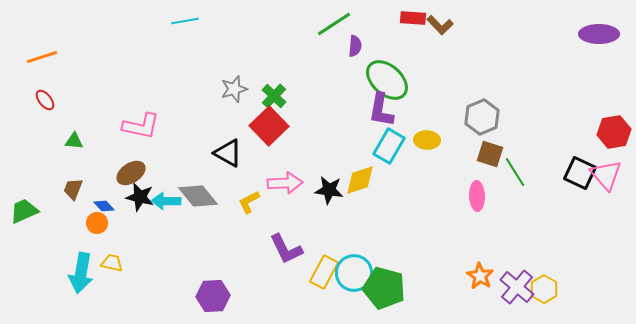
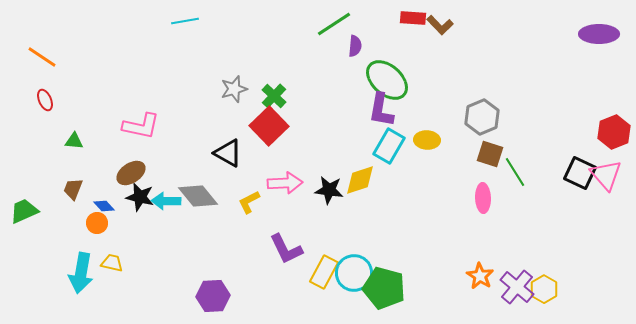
orange line at (42, 57): rotated 52 degrees clockwise
red ellipse at (45, 100): rotated 15 degrees clockwise
red hexagon at (614, 132): rotated 12 degrees counterclockwise
pink ellipse at (477, 196): moved 6 px right, 2 px down
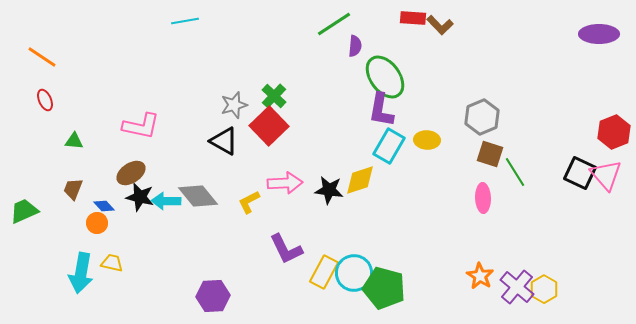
green ellipse at (387, 80): moved 2 px left, 3 px up; rotated 12 degrees clockwise
gray star at (234, 89): moved 16 px down
black triangle at (228, 153): moved 4 px left, 12 px up
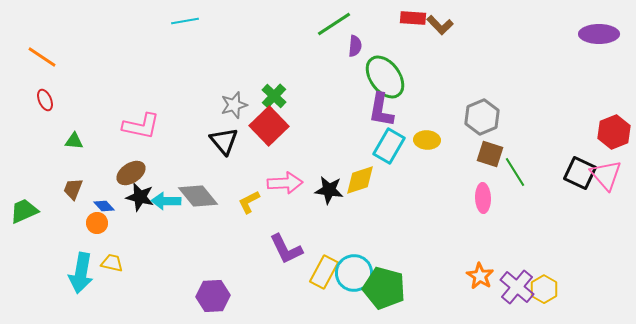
black triangle at (224, 141): rotated 20 degrees clockwise
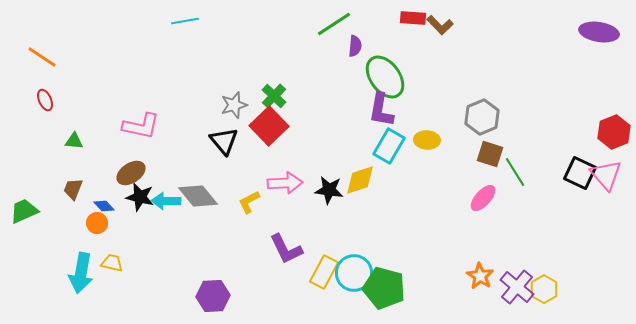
purple ellipse at (599, 34): moved 2 px up; rotated 9 degrees clockwise
pink ellipse at (483, 198): rotated 44 degrees clockwise
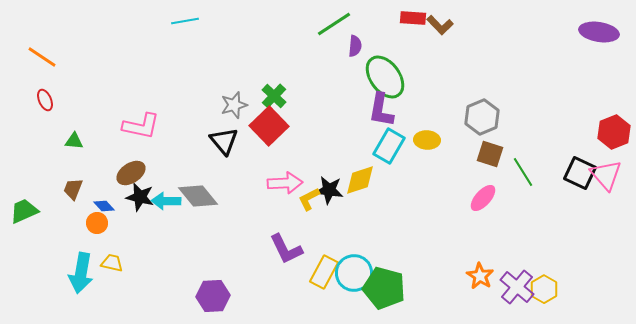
green line at (515, 172): moved 8 px right
yellow L-shape at (249, 202): moved 60 px right, 3 px up
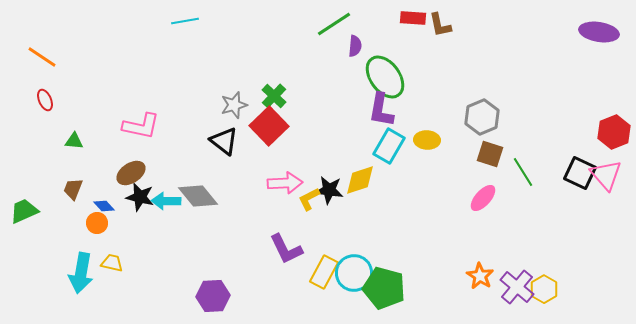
brown L-shape at (440, 25): rotated 32 degrees clockwise
black triangle at (224, 141): rotated 12 degrees counterclockwise
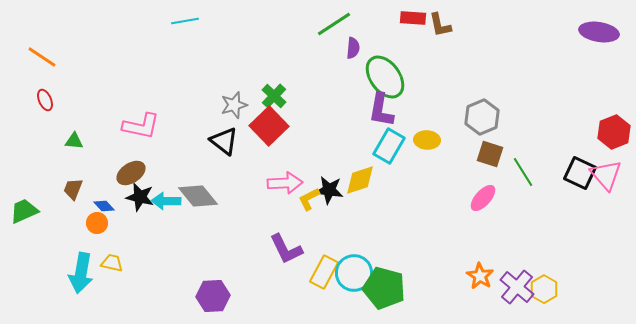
purple semicircle at (355, 46): moved 2 px left, 2 px down
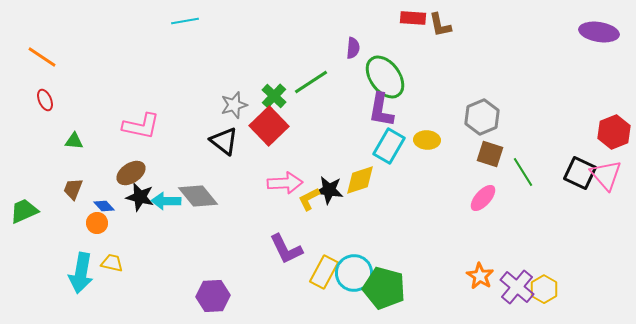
green line at (334, 24): moved 23 px left, 58 px down
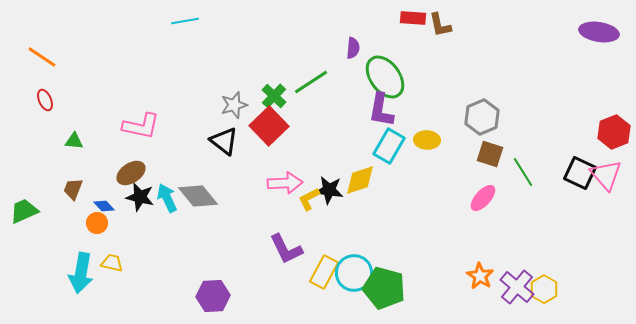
cyan arrow at (166, 201): moved 1 px right, 3 px up; rotated 64 degrees clockwise
